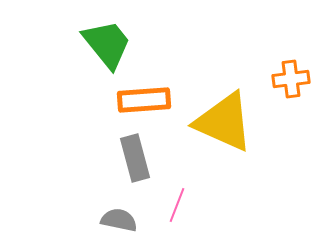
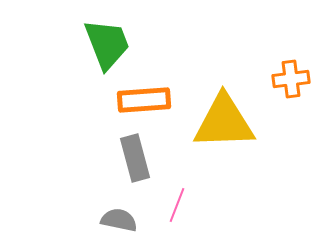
green trapezoid: rotated 18 degrees clockwise
yellow triangle: rotated 26 degrees counterclockwise
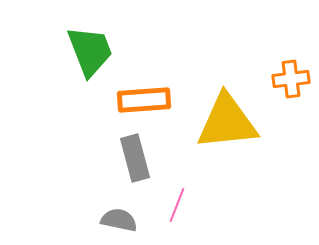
green trapezoid: moved 17 px left, 7 px down
yellow triangle: moved 3 px right; rotated 4 degrees counterclockwise
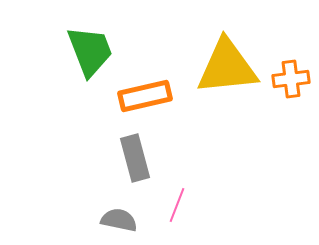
orange rectangle: moved 1 px right, 4 px up; rotated 9 degrees counterclockwise
yellow triangle: moved 55 px up
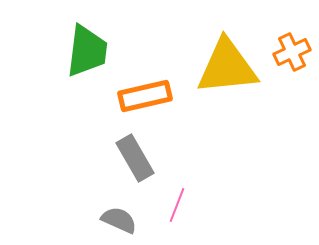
green trapezoid: moved 3 px left; rotated 28 degrees clockwise
orange cross: moved 1 px right, 27 px up; rotated 18 degrees counterclockwise
gray rectangle: rotated 15 degrees counterclockwise
gray semicircle: rotated 12 degrees clockwise
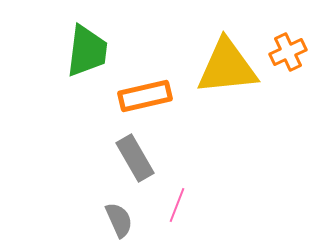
orange cross: moved 4 px left
gray semicircle: rotated 42 degrees clockwise
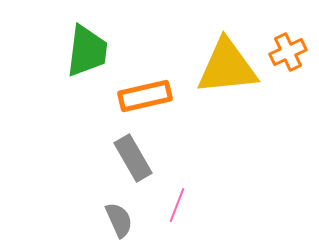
gray rectangle: moved 2 px left
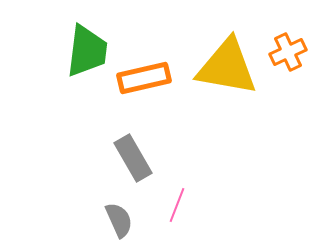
yellow triangle: rotated 16 degrees clockwise
orange rectangle: moved 1 px left, 18 px up
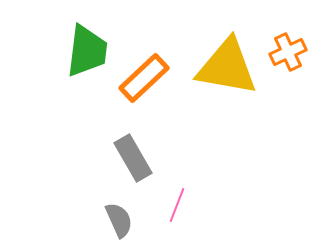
orange rectangle: rotated 30 degrees counterclockwise
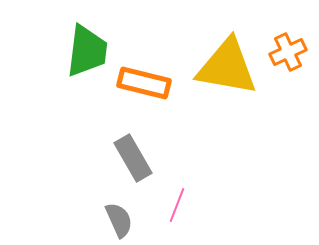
orange rectangle: moved 5 px down; rotated 57 degrees clockwise
